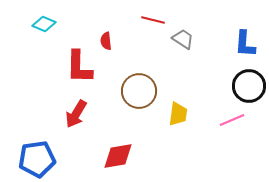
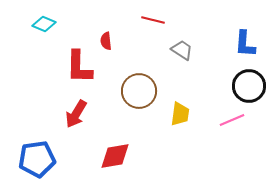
gray trapezoid: moved 1 px left, 11 px down
yellow trapezoid: moved 2 px right
red diamond: moved 3 px left
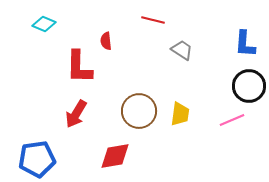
brown circle: moved 20 px down
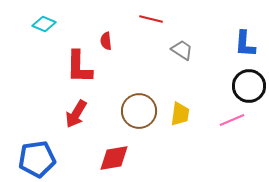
red line: moved 2 px left, 1 px up
red diamond: moved 1 px left, 2 px down
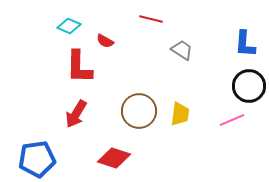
cyan diamond: moved 25 px right, 2 px down
red semicircle: moved 1 px left; rotated 54 degrees counterclockwise
red diamond: rotated 28 degrees clockwise
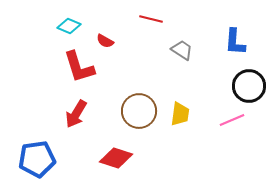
blue L-shape: moved 10 px left, 2 px up
red L-shape: rotated 18 degrees counterclockwise
red diamond: moved 2 px right
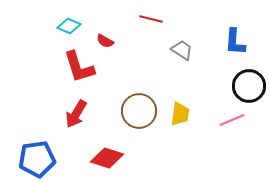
red diamond: moved 9 px left
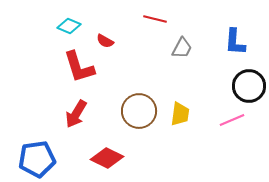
red line: moved 4 px right
gray trapezoid: moved 2 px up; rotated 85 degrees clockwise
red diamond: rotated 8 degrees clockwise
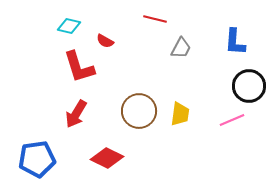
cyan diamond: rotated 10 degrees counterclockwise
gray trapezoid: moved 1 px left
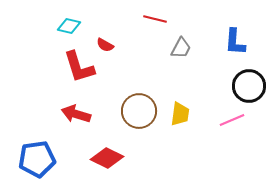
red semicircle: moved 4 px down
red arrow: rotated 76 degrees clockwise
